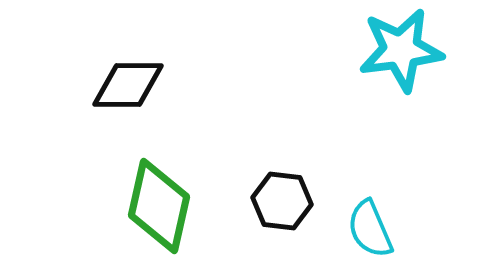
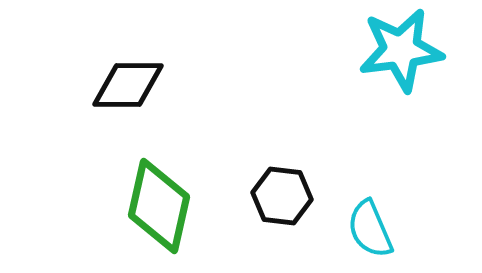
black hexagon: moved 5 px up
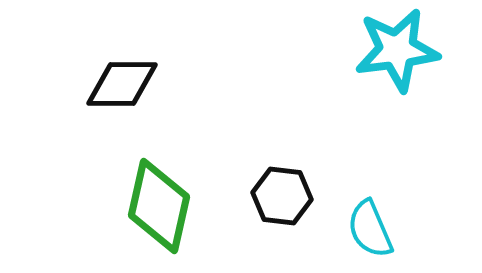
cyan star: moved 4 px left
black diamond: moved 6 px left, 1 px up
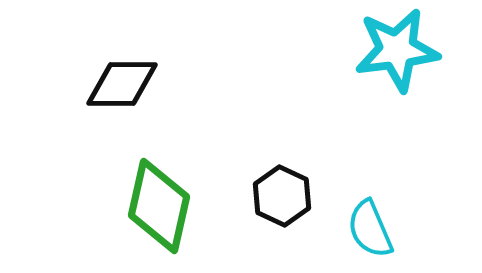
black hexagon: rotated 18 degrees clockwise
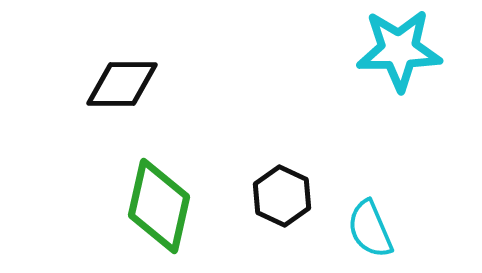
cyan star: moved 2 px right; rotated 6 degrees clockwise
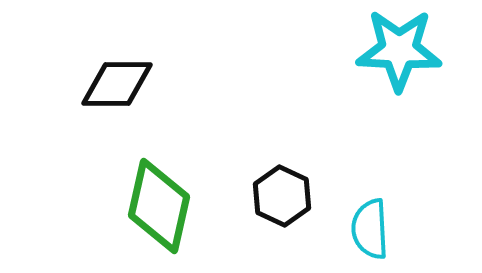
cyan star: rotated 4 degrees clockwise
black diamond: moved 5 px left
cyan semicircle: rotated 20 degrees clockwise
